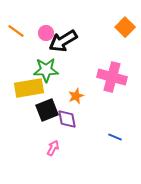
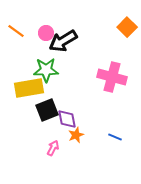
orange square: moved 2 px right
orange star: moved 39 px down
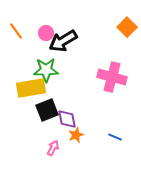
orange line: rotated 18 degrees clockwise
yellow rectangle: moved 2 px right
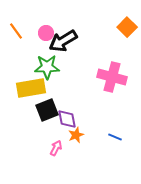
green star: moved 1 px right, 3 px up
pink arrow: moved 3 px right
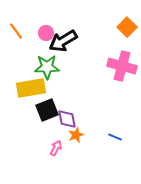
pink cross: moved 10 px right, 11 px up
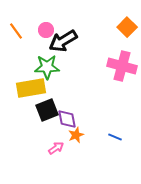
pink circle: moved 3 px up
pink arrow: rotated 28 degrees clockwise
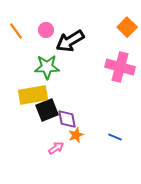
black arrow: moved 7 px right
pink cross: moved 2 px left, 1 px down
yellow rectangle: moved 2 px right, 7 px down
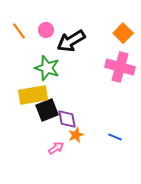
orange square: moved 4 px left, 6 px down
orange line: moved 3 px right
black arrow: moved 1 px right
green star: moved 1 px down; rotated 20 degrees clockwise
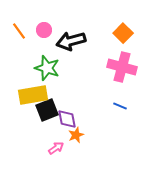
pink circle: moved 2 px left
black arrow: rotated 16 degrees clockwise
pink cross: moved 2 px right
blue line: moved 5 px right, 31 px up
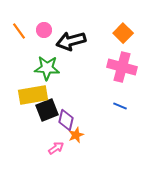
green star: rotated 15 degrees counterclockwise
purple diamond: moved 1 px left, 1 px down; rotated 25 degrees clockwise
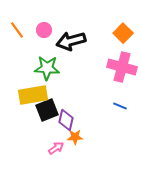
orange line: moved 2 px left, 1 px up
orange star: moved 1 px left, 2 px down; rotated 21 degrees clockwise
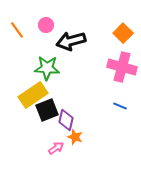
pink circle: moved 2 px right, 5 px up
yellow rectangle: rotated 24 degrees counterclockwise
orange star: rotated 21 degrees clockwise
